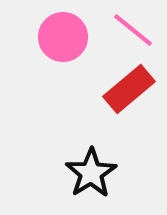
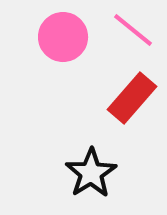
red rectangle: moved 3 px right, 9 px down; rotated 9 degrees counterclockwise
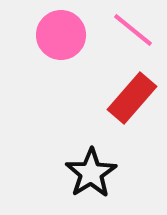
pink circle: moved 2 px left, 2 px up
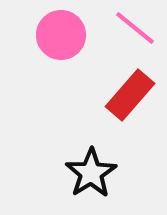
pink line: moved 2 px right, 2 px up
red rectangle: moved 2 px left, 3 px up
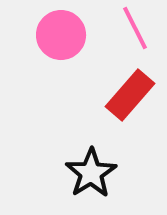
pink line: rotated 24 degrees clockwise
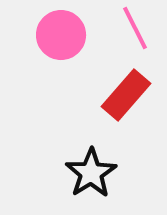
red rectangle: moved 4 px left
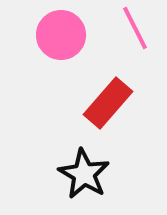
red rectangle: moved 18 px left, 8 px down
black star: moved 7 px left, 1 px down; rotated 9 degrees counterclockwise
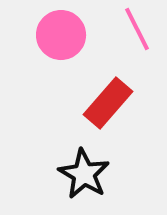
pink line: moved 2 px right, 1 px down
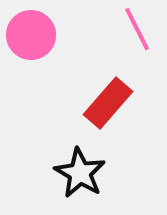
pink circle: moved 30 px left
black star: moved 4 px left, 1 px up
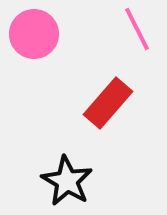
pink circle: moved 3 px right, 1 px up
black star: moved 13 px left, 8 px down
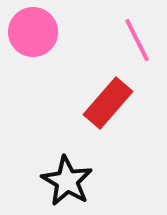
pink line: moved 11 px down
pink circle: moved 1 px left, 2 px up
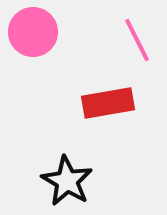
red rectangle: rotated 39 degrees clockwise
